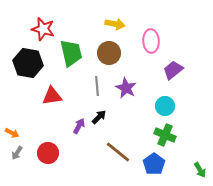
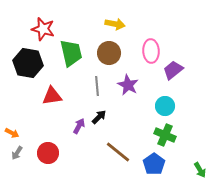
pink ellipse: moved 10 px down
purple star: moved 2 px right, 3 px up
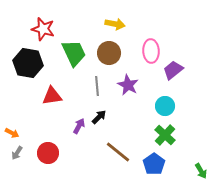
green trapezoid: moved 3 px right; rotated 12 degrees counterclockwise
green cross: rotated 20 degrees clockwise
green arrow: moved 1 px right, 1 px down
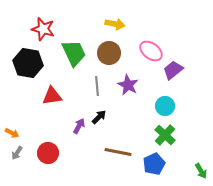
pink ellipse: rotated 50 degrees counterclockwise
brown line: rotated 28 degrees counterclockwise
blue pentagon: rotated 10 degrees clockwise
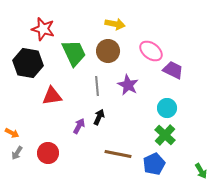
brown circle: moved 1 px left, 2 px up
purple trapezoid: rotated 65 degrees clockwise
cyan circle: moved 2 px right, 2 px down
black arrow: rotated 21 degrees counterclockwise
brown line: moved 2 px down
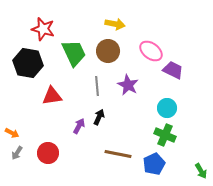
green cross: rotated 20 degrees counterclockwise
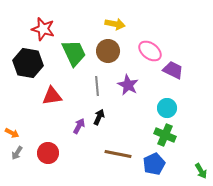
pink ellipse: moved 1 px left
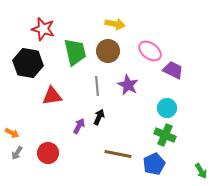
green trapezoid: moved 1 px right, 1 px up; rotated 12 degrees clockwise
